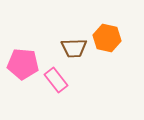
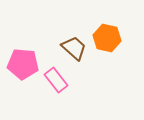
brown trapezoid: rotated 136 degrees counterclockwise
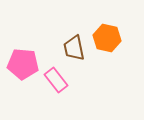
brown trapezoid: rotated 144 degrees counterclockwise
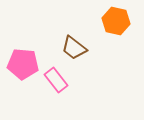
orange hexagon: moved 9 px right, 17 px up
brown trapezoid: rotated 40 degrees counterclockwise
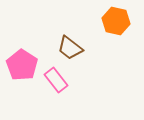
brown trapezoid: moved 4 px left
pink pentagon: moved 1 px left, 1 px down; rotated 28 degrees clockwise
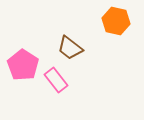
pink pentagon: moved 1 px right
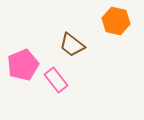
brown trapezoid: moved 2 px right, 3 px up
pink pentagon: rotated 16 degrees clockwise
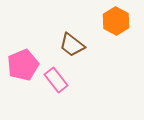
orange hexagon: rotated 16 degrees clockwise
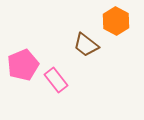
brown trapezoid: moved 14 px right
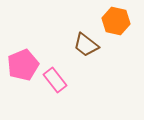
orange hexagon: rotated 16 degrees counterclockwise
pink rectangle: moved 1 px left
